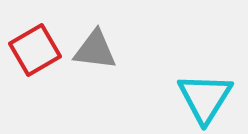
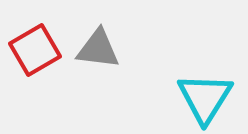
gray triangle: moved 3 px right, 1 px up
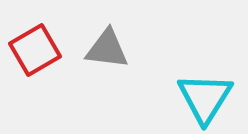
gray triangle: moved 9 px right
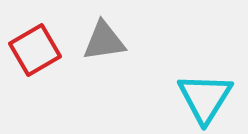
gray triangle: moved 3 px left, 8 px up; rotated 15 degrees counterclockwise
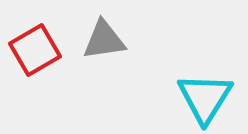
gray triangle: moved 1 px up
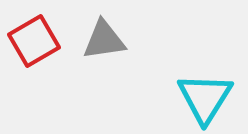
red square: moved 1 px left, 9 px up
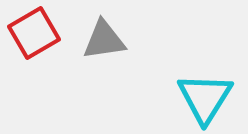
red square: moved 8 px up
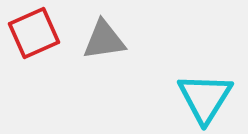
red square: rotated 6 degrees clockwise
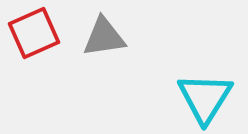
gray triangle: moved 3 px up
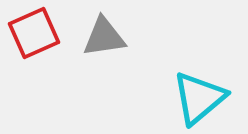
cyan triangle: moved 6 px left; rotated 18 degrees clockwise
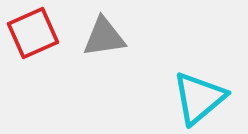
red square: moved 1 px left
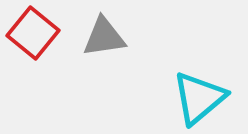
red square: rotated 27 degrees counterclockwise
